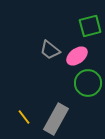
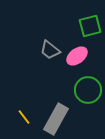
green circle: moved 7 px down
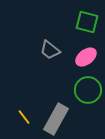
green square: moved 3 px left, 4 px up; rotated 30 degrees clockwise
pink ellipse: moved 9 px right, 1 px down
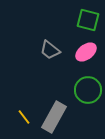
green square: moved 1 px right, 2 px up
pink ellipse: moved 5 px up
gray rectangle: moved 2 px left, 2 px up
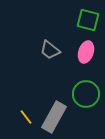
pink ellipse: rotated 35 degrees counterclockwise
green circle: moved 2 px left, 4 px down
yellow line: moved 2 px right
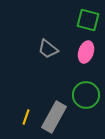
gray trapezoid: moved 2 px left, 1 px up
green circle: moved 1 px down
yellow line: rotated 56 degrees clockwise
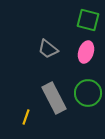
green circle: moved 2 px right, 2 px up
gray rectangle: moved 19 px up; rotated 56 degrees counterclockwise
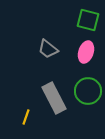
green circle: moved 2 px up
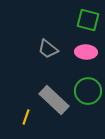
pink ellipse: rotated 75 degrees clockwise
gray rectangle: moved 2 px down; rotated 20 degrees counterclockwise
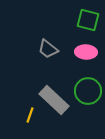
yellow line: moved 4 px right, 2 px up
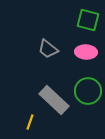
yellow line: moved 7 px down
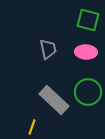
gray trapezoid: rotated 140 degrees counterclockwise
green circle: moved 1 px down
yellow line: moved 2 px right, 5 px down
